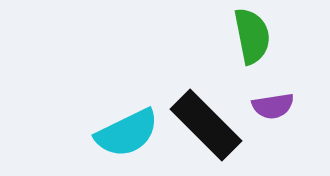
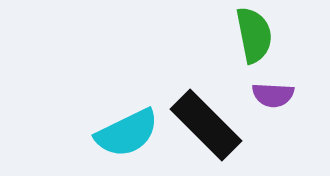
green semicircle: moved 2 px right, 1 px up
purple semicircle: moved 11 px up; rotated 12 degrees clockwise
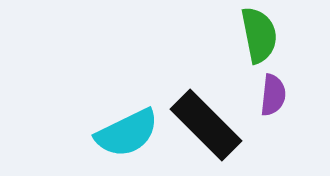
green semicircle: moved 5 px right
purple semicircle: rotated 87 degrees counterclockwise
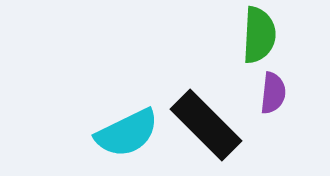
green semicircle: rotated 14 degrees clockwise
purple semicircle: moved 2 px up
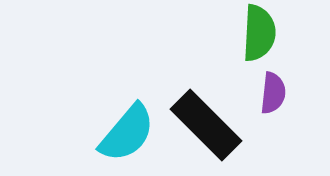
green semicircle: moved 2 px up
cyan semicircle: rotated 24 degrees counterclockwise
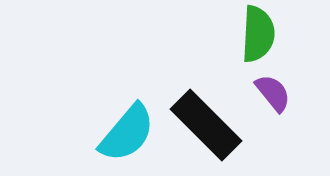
green semicircle: moved 1 px left, 1 px down
purple semicircle: rotated 45 degrees counterclockwise
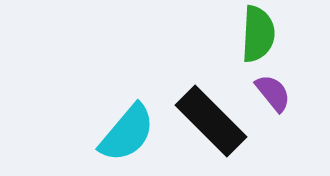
black rectangle: moved 5 px right, 4 px up
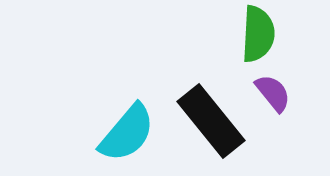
black rectangle: rotated 6 degrees clockwise
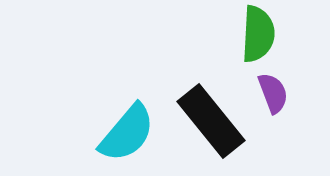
purple semicircle: rotated 18 degrees clockwise
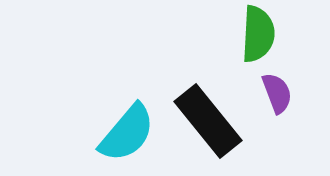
purple semicircle: moved 4 px right
black rectangle: moved 3 px left
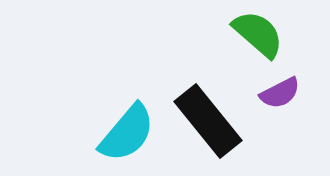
green semicircle: rotated 52 degrees counterclockwise
purple semicircle: moved 3 px right; rotated 84 degrees clockwise
